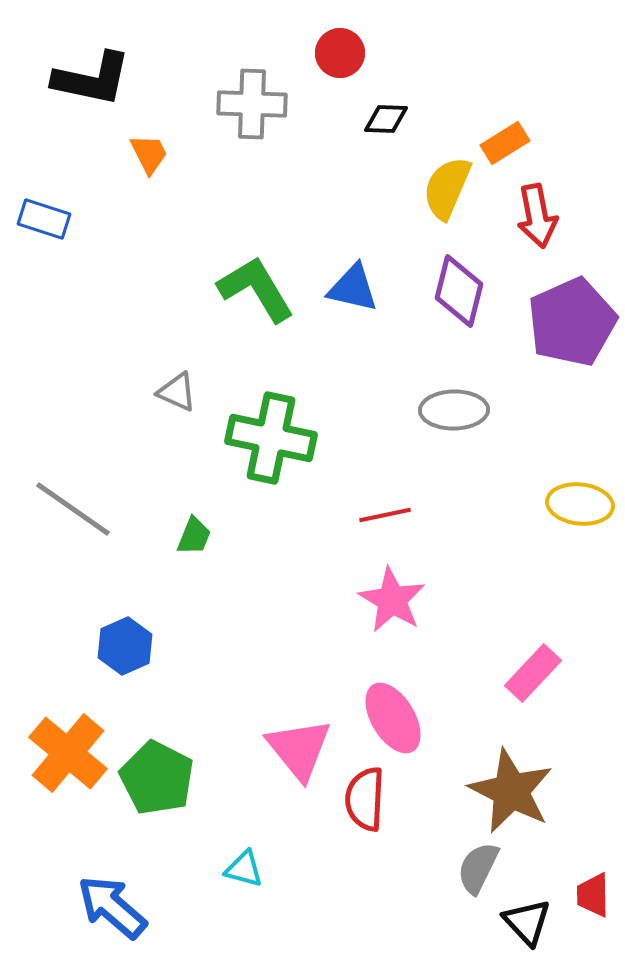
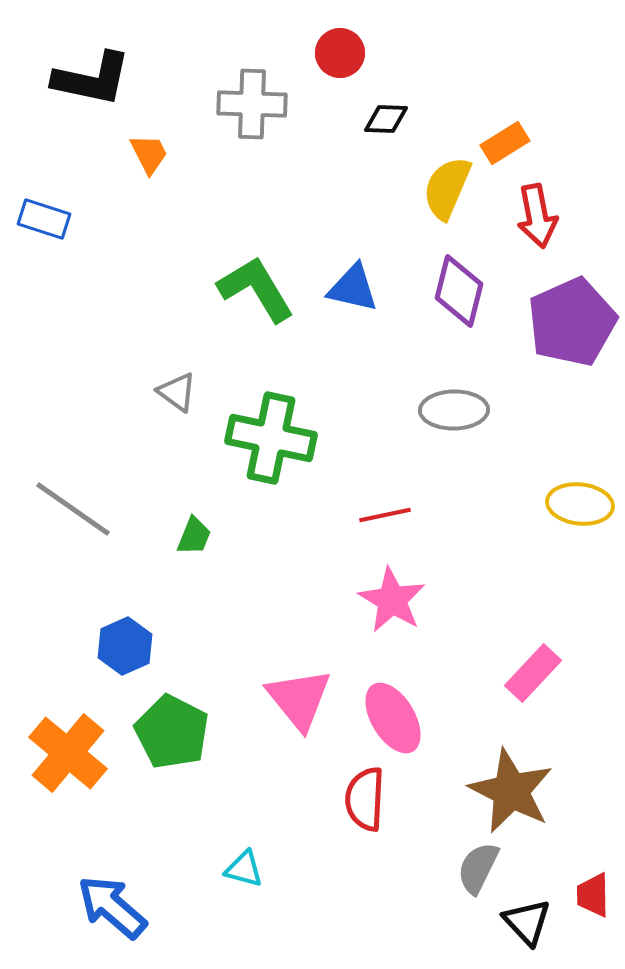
gray triangle: rotated 12 degrees clockwise
pink triangle: moved 50 px up
green pentagon: moved 15 px right, 46 px up
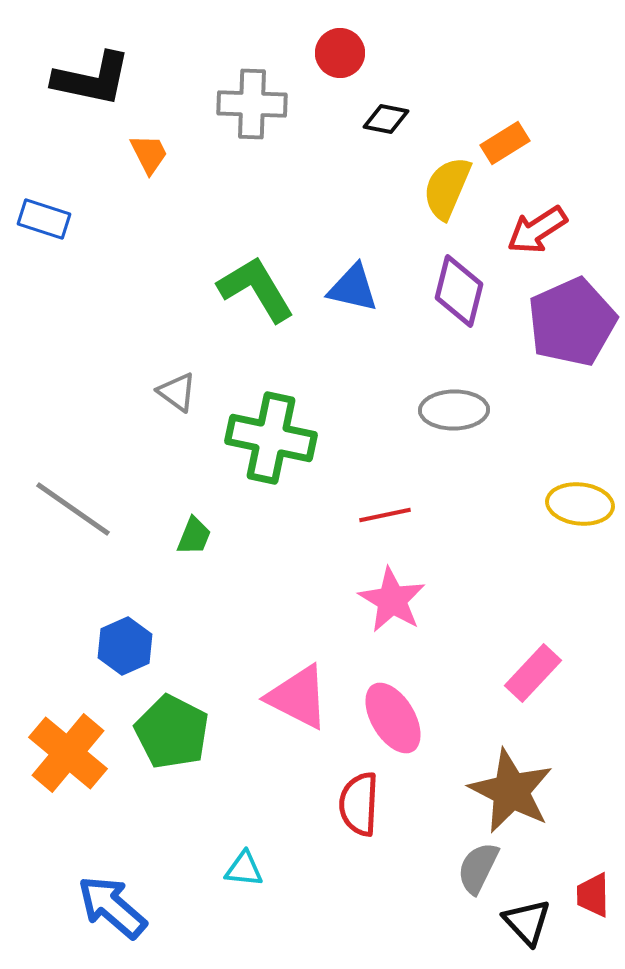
black diamond: rotated 9 degrees clockwise
red arrow: moved 14 px down; rotated 68 degrees clockwise
pink triangle: moved 1 px left, 2 px up; rotated 24 degrees counterclockwise
red semicircle: moved 6 px left, 5 px down
cyan triangle: rotated 9 degrees counterclockwise
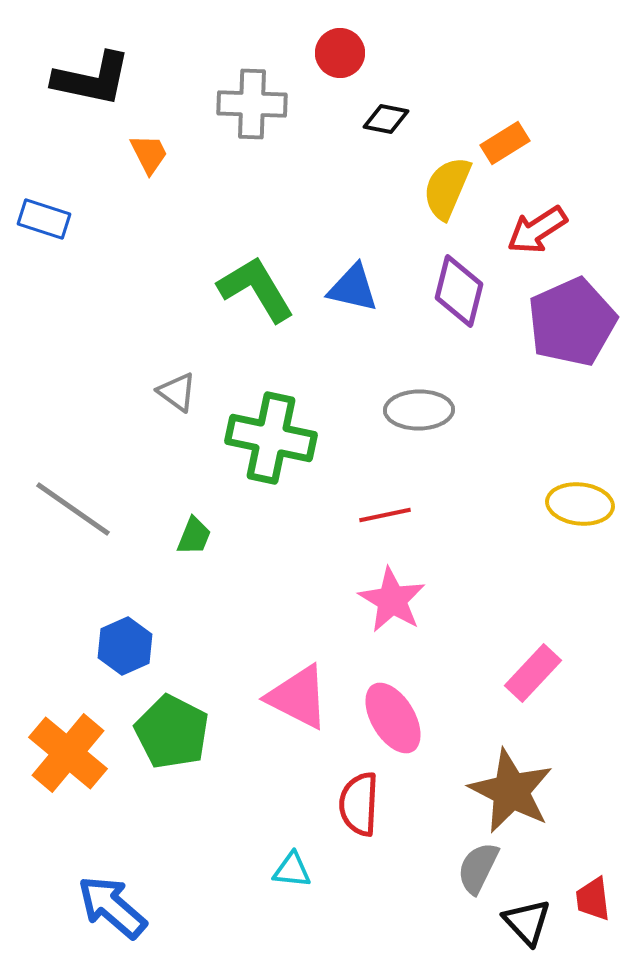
gray ellipse: moved 35 px left
cyan triangle: moved 48 px right, 1 px down
red trapezoid: moved 4 px down; rotated 6 degrees counterclockwise
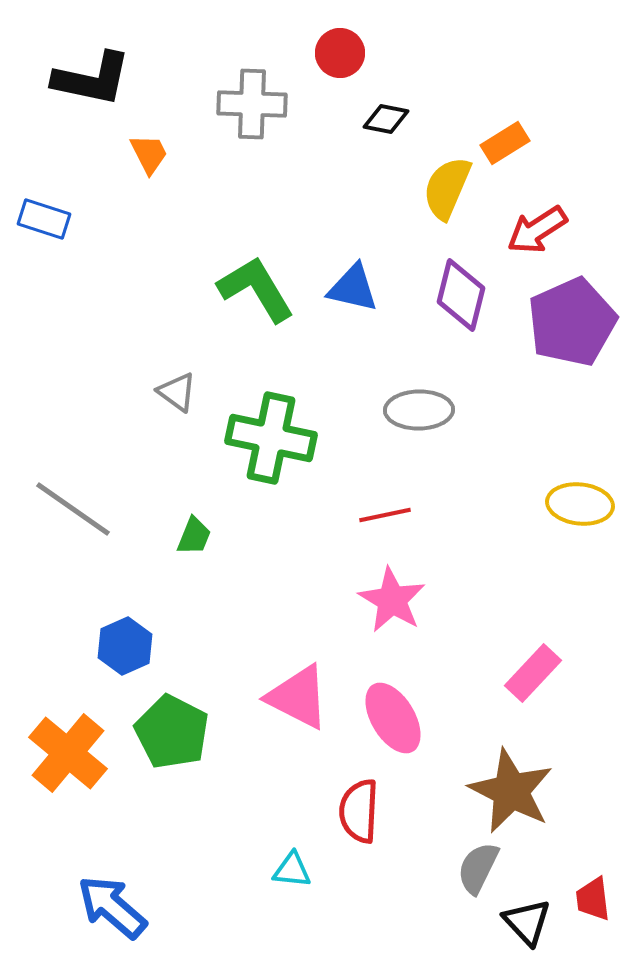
purple diamond: moved 2 px right, 4 px down
red semicircle: moved 7 px down
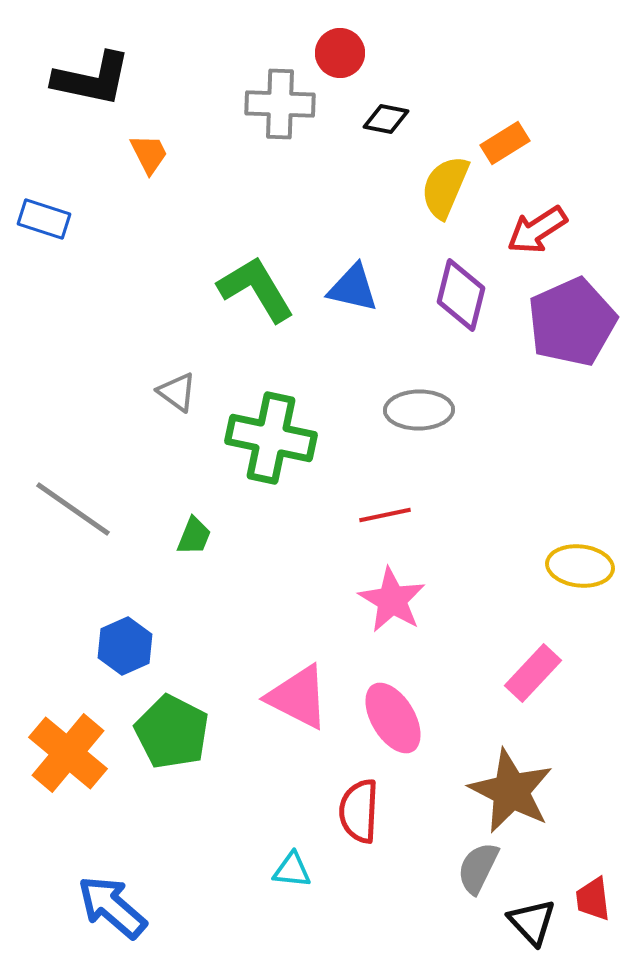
gray cross: moved 28 px right
yellow semicircle: moved 2 px left, 1 px up
yellow ellipse: moved 62 px down
black triangle: moved 5 px right
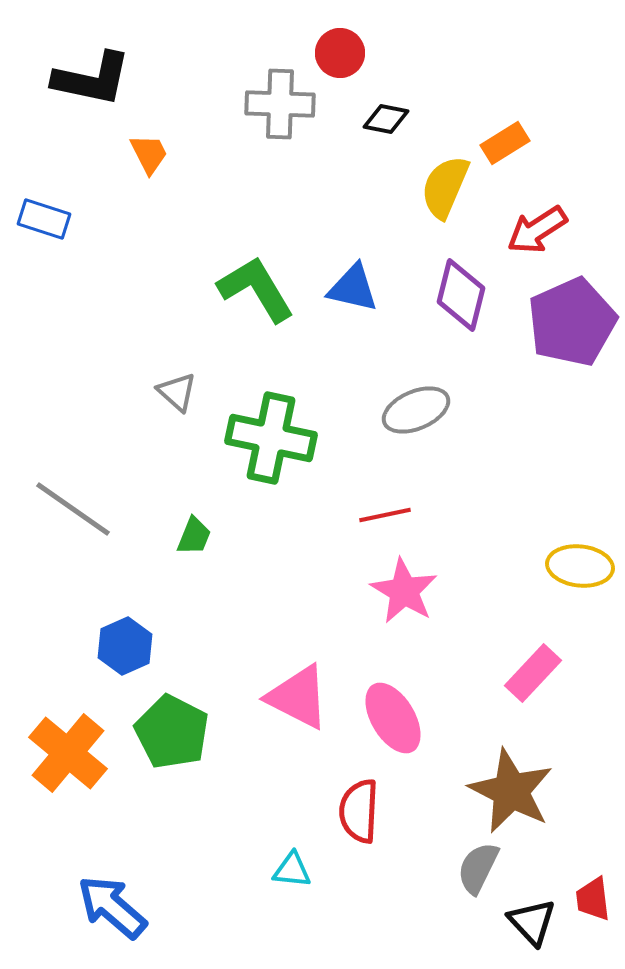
gray triangle: rotated 6 degrees clockwise
gray ellipse: moved 3 px left; rotated 22 degrees counterclockwise
pink star: moved 12 px right, 9 px up
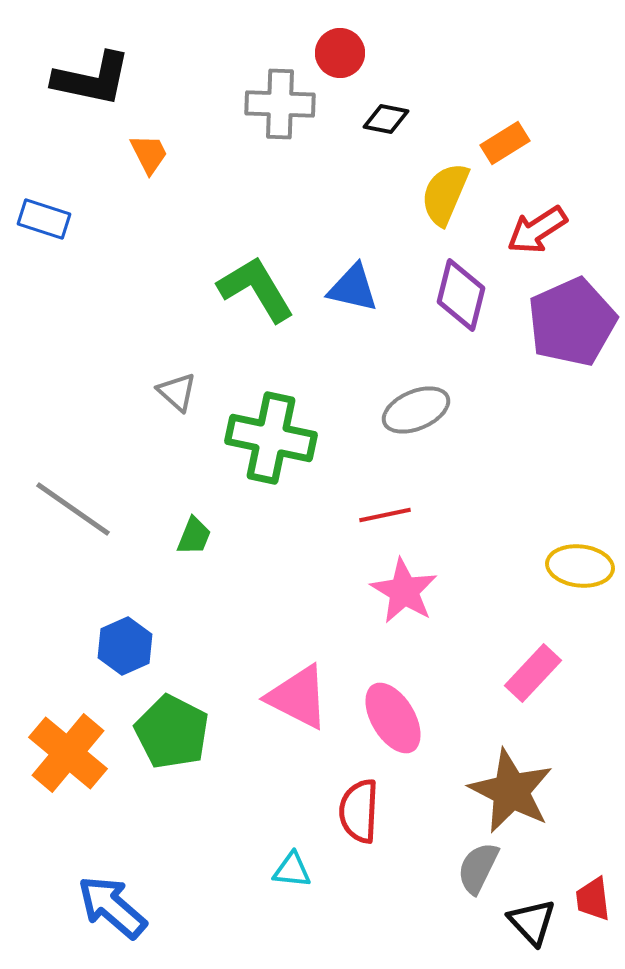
yellow semicircle: moved 7 px down
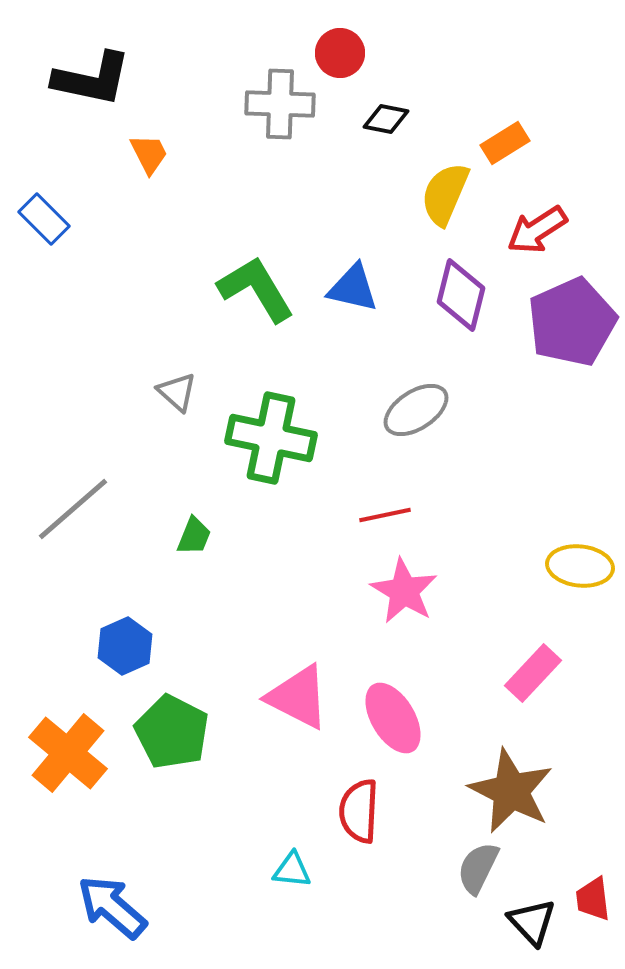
blue rectangle: rotated 27 degrees clockwise
gray ellipse: rotated 10 degrees counterclockwise
gray line: rotated 76 degrees counterclockwise
